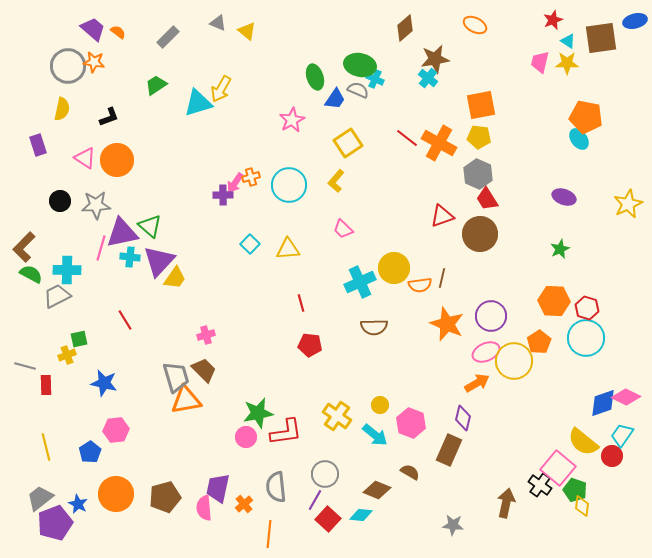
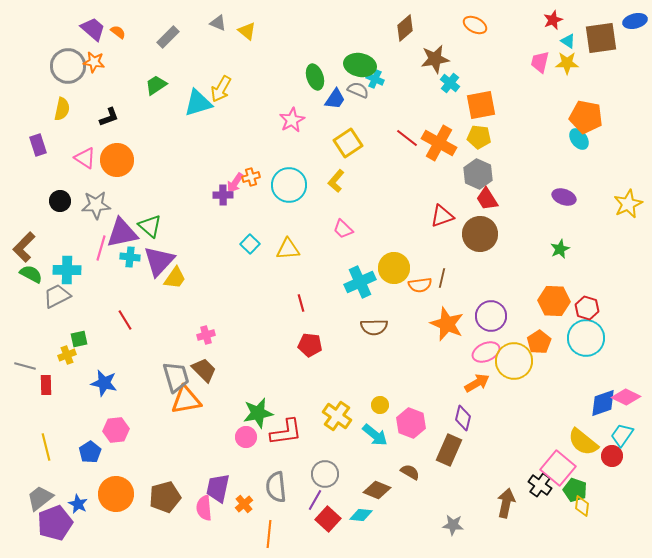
cyan cross at (428, 78): moved 22 px right, 5 px down
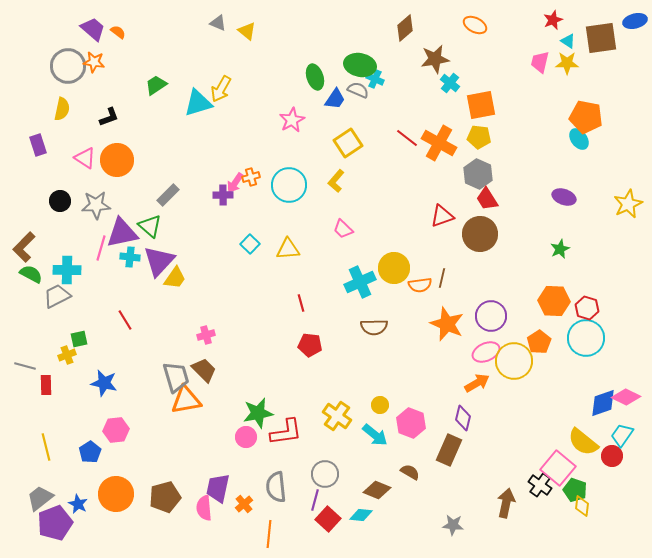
gray rectangle at (168, 37): moved 158 px down
purple line at (315, 500): rotated 15 degrees counterclockwise
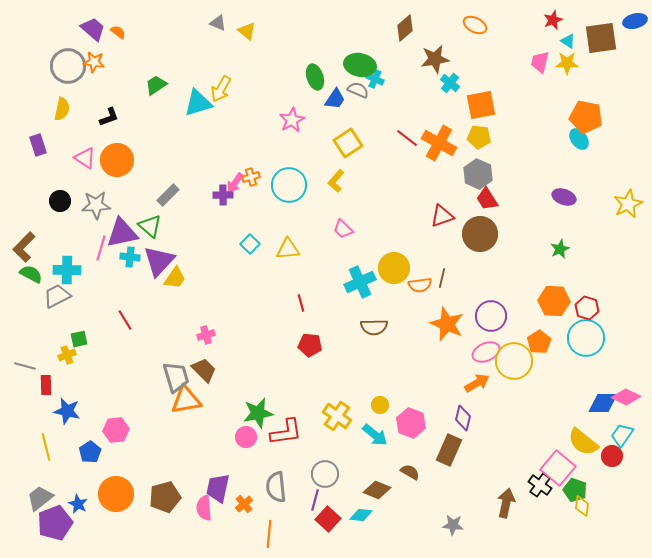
blue star at (104, 383): moved 37 px left, 28 px down
blue diamond at (603, 403): rotated 20 degrees clockwise
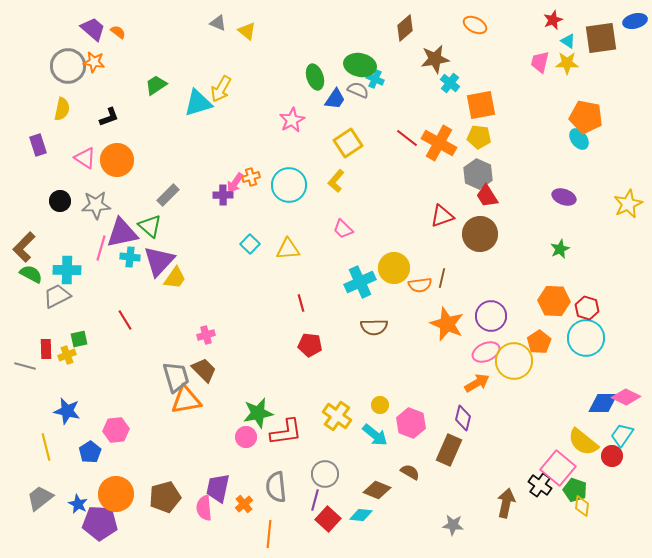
red trapezoid at (487, 199): moved 3 px up
red rectangle at (46, 385): moved 36 px up
purple pentagon at (55, 523): moved 45 px right; rotated 24 degrees clockwise
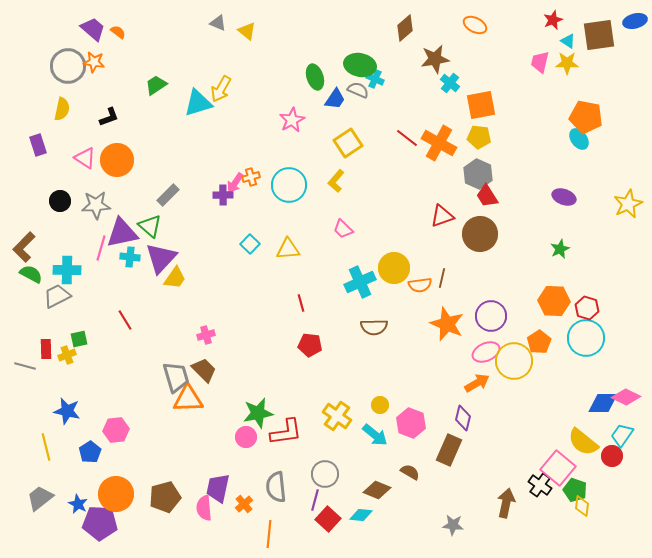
brown square at (601, 38): moved 2 px left, 3 px up
purple triangle at (159, 261): moved 2 px right, 3 px up
orange triangle at (186, 400): moved 2 px right, 1 px up; rotated 8 degrees clockwise
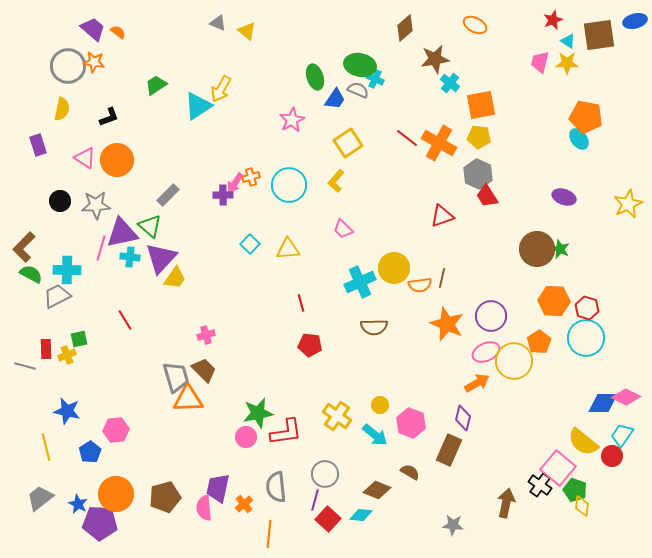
cyan triangle at (198, 103): moved 3 px down; rotated 16 degrees counterclockwise
brown circle at (480, 234): moved 57 px right, 15 px down
green star at (560, 249): rotated 24 degrees counterclockwise
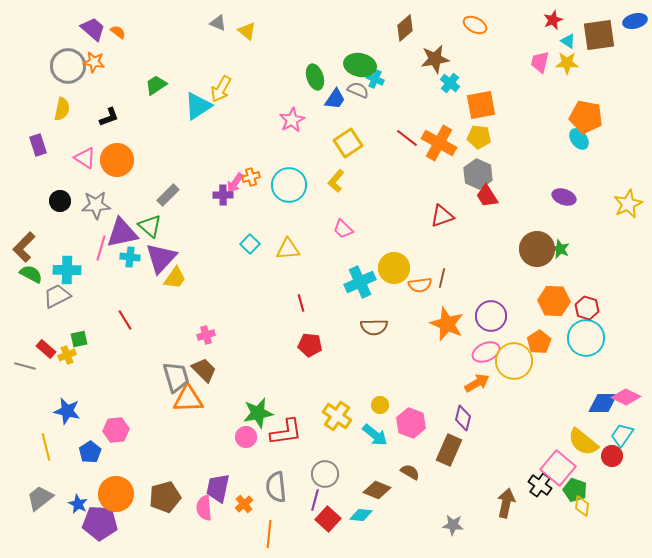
red rectangle at (46, 349): rotated 48 degrees counterclockwise
